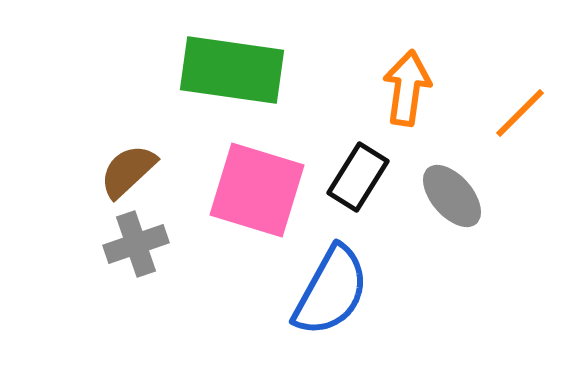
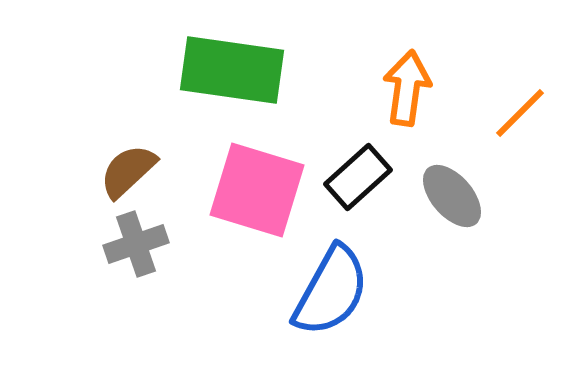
black rectangle: rotated 16 degrees clockwise
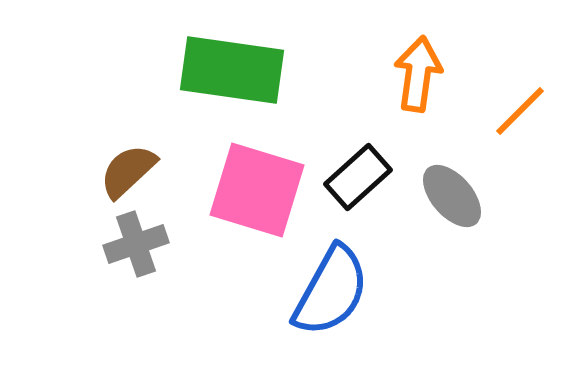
orange arrow: moved 11 px right, 14 px up
orange line: moved 2 px up
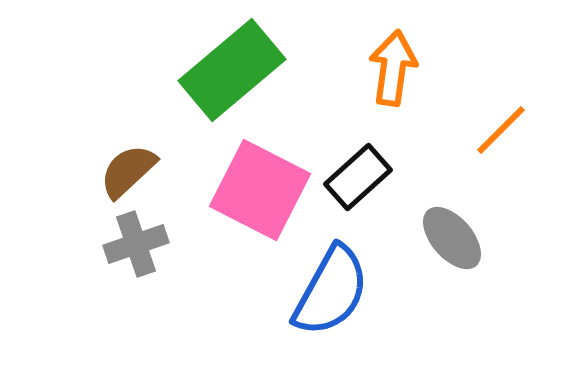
green rectangle: rotated 48 degrees counterclockwise
orange arrow: moved 25 px left, 6 px up
orange line: moved 19 px left, 19 px down
pink square: moved 3 px right; rotated 10 degrees clockwise
gray ellipse: moved 42 px down
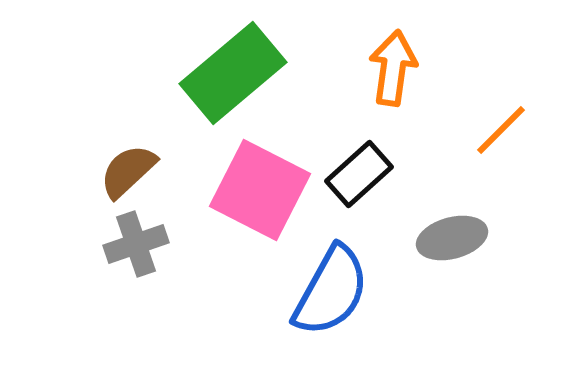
green rectangle: moved 1 px right, 3 px down
black rectangle: moved 1 px right, 3 px up
gray ellipse: rotated 64 degrees counterclockwise
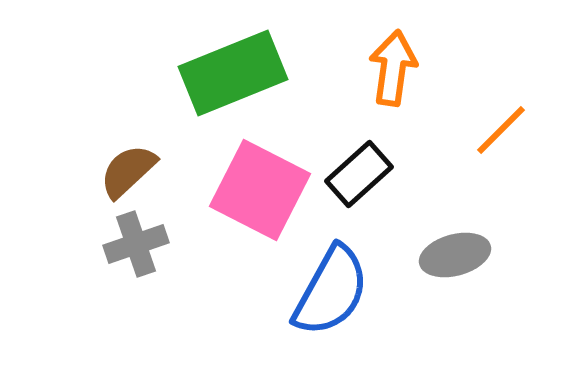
green rectangle: rotated 18 degrees clockwise
gray ellipse: moved 3 px right, 17 px down
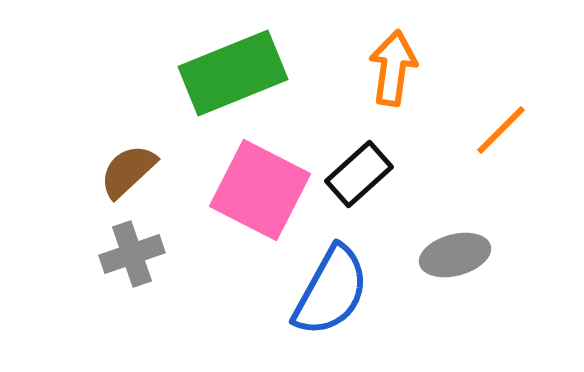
gray cross: moved 4 px left, 10 px down
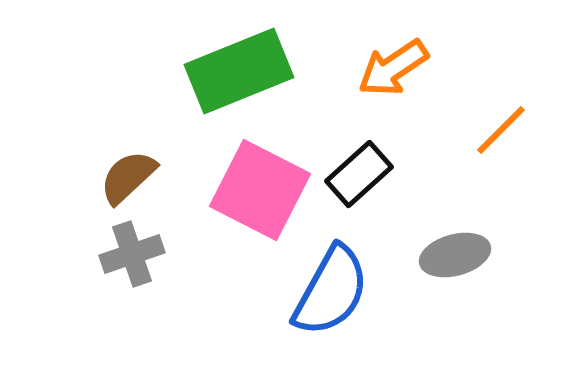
orange arrow: rotated 132 degrees counterclockwise
green rectangle: moved 6 px right, 2 px up
brown semicircle: moved 6 px down
